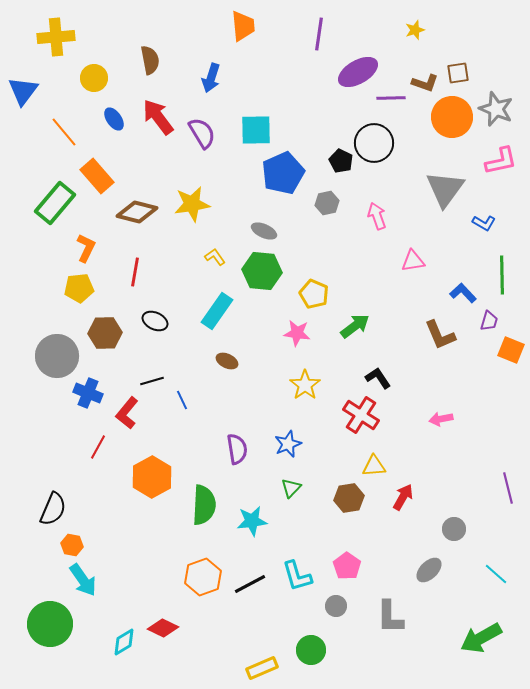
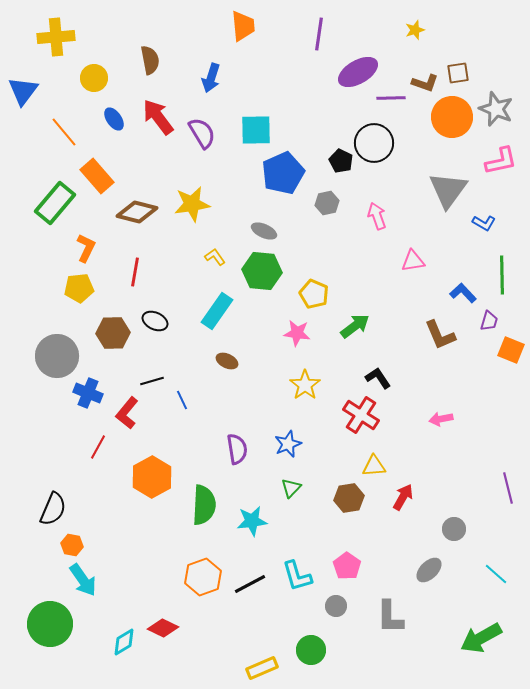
gray triangle at (445, 189): moved 3 px right, 1 px down
brown hexagon at (105, 333): moved 8 px right
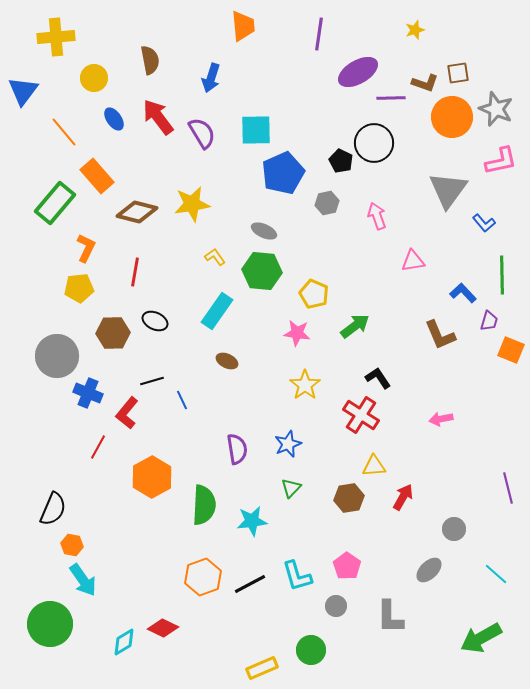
blue L-shape at (484, 223): rotated 20 degrees clockwise
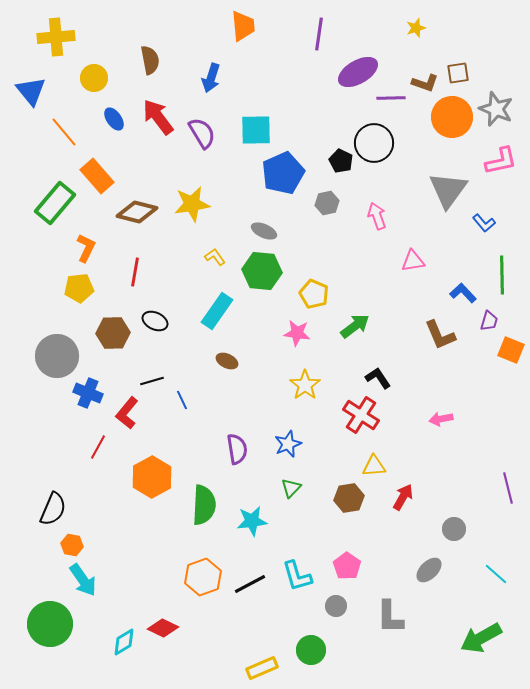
yellow star at (415, 30): moved 1 px right, 2 px up
blue triangle at (23, 91): moved 8 px right; rotated 16 degrees counterclockwise
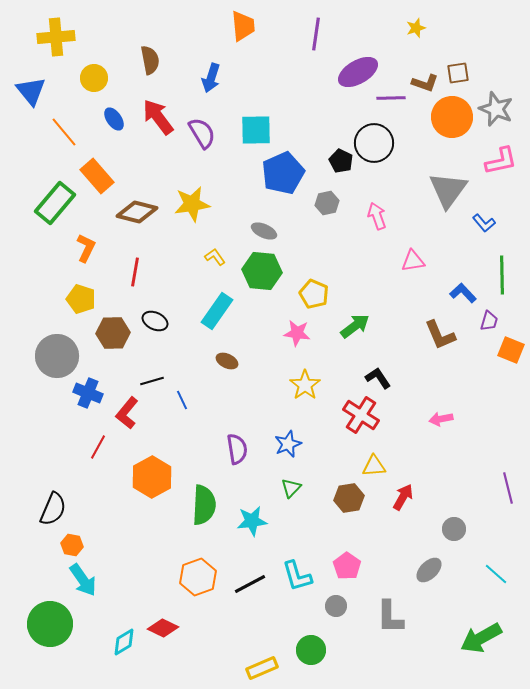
purple line at (319, 34): moved 3 px left
yellow pentagon at (79, 288): moved 2 px right, 11 px down; rotated 24 degrees clockwise
orange hexagon at (203, 577): moved 5 px left
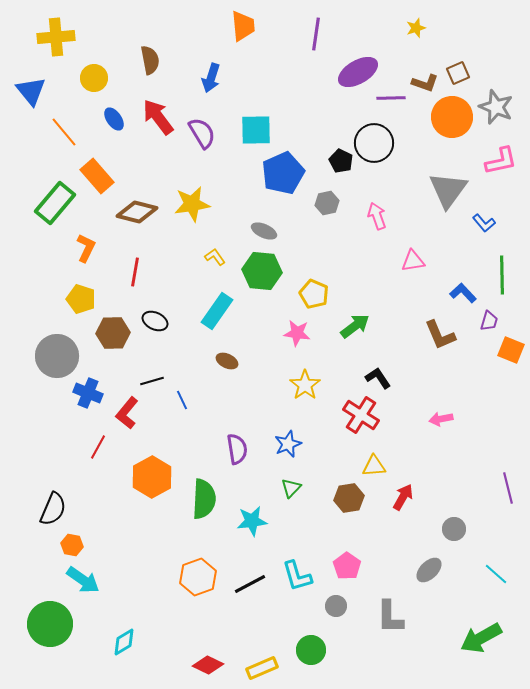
brown square at (458, 73): rotated 15 degrees counterclockwise
gray star at (496, 109): moved 2 px up
green semicircle at (204, 505): moved 6 px up
cyan arrow at (83, 580): rotated 20 degrees counterclockwise
red diamond at (163, 628): moved 45 px right, 37 px down
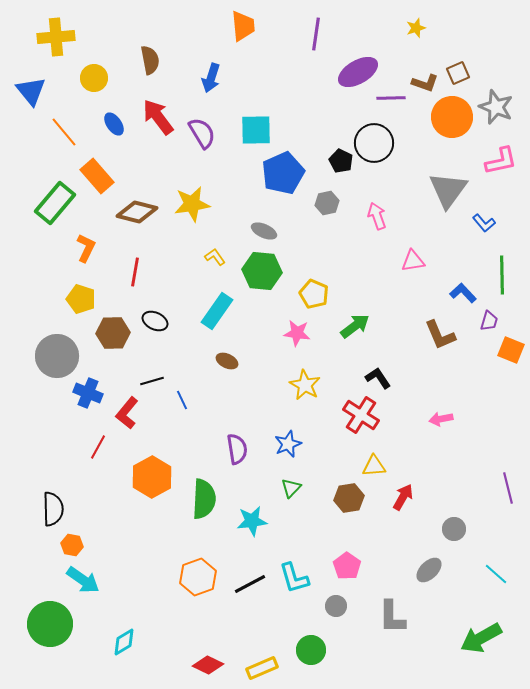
blue ellipse at (114, 119): moved 5 px down
yellow star at (305, 385): rotated 8 degrees counterclockwise
black semicircle at (53, 509): rotated 24 degrees counterclockwise
cyan L-shape at (297, 576): moved 3 px left, 2 px down
gray L-shape at (390, 617): moved 2 px right
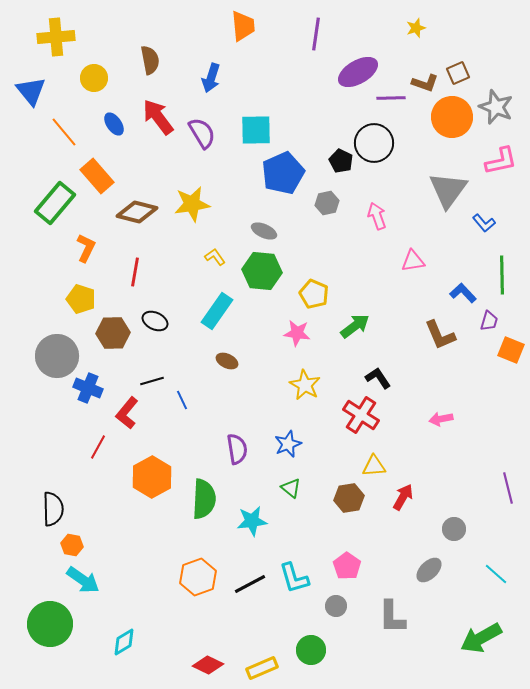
blue cross at (88, 393): moved 5 px up
green triangle at (291, 488): rotated 35 degrees counterclockwise
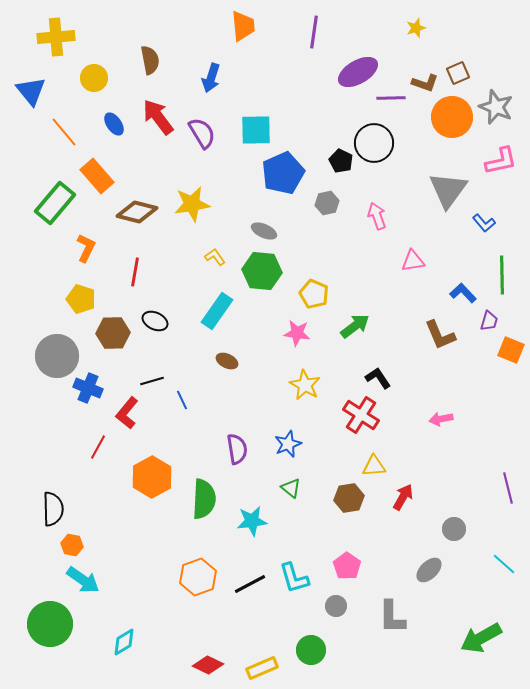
purple line at (316, 34): moved 2 px left, 2 px up
cyan line at (496, 574): moved 8 px right, 10 px up
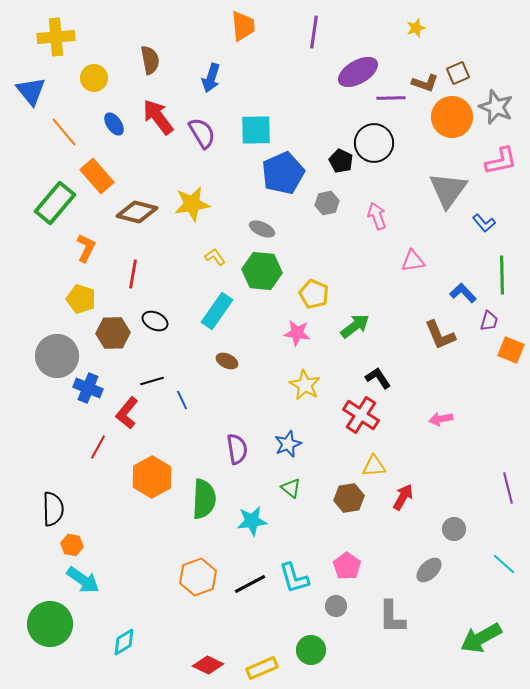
gray ellipse at (264, 231): moved 2 px left, 2 px up
red line at (135, 272): moved 2 px left, 2 px down
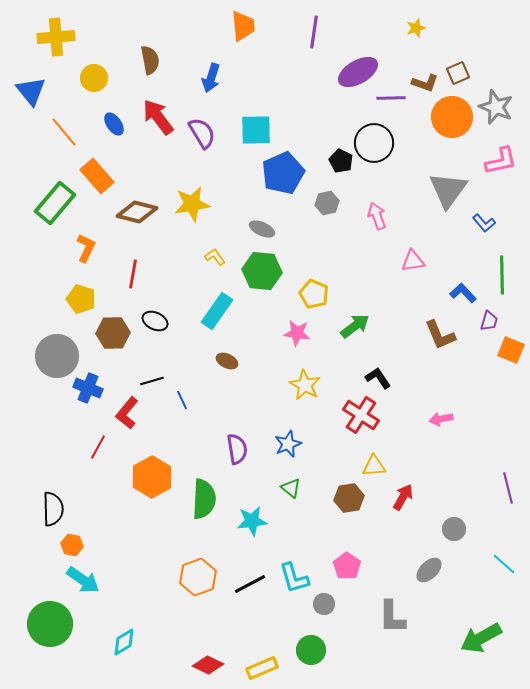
gray circle at (336, 606): moved 12 px left, 2 px up
